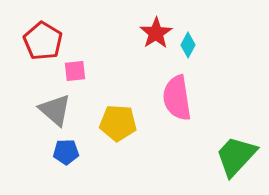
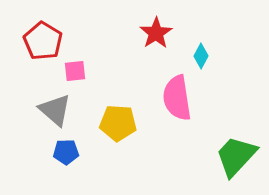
cyan diamond: moved 13 px right, 11 px down
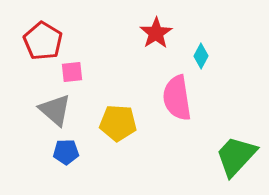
pink square: moved 3 px left, 1 px down
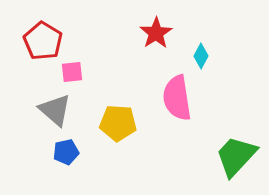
blue pentagon: rotated 10 degrees counterclockwise
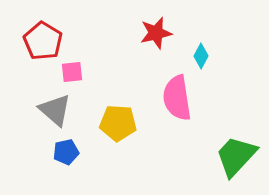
red star: rotated 20 degrees clockwise
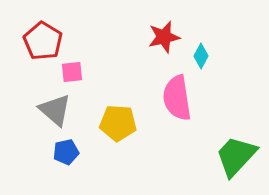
red star: moved 8 px right, 4 px down
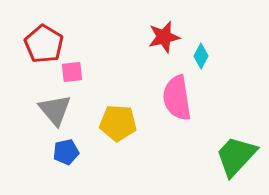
red pentagon: moved 1 px right, 3 px down
gray triangle: rotated 9 degrees clockwise
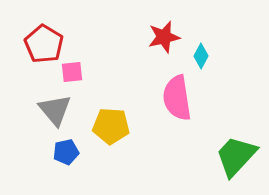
yellow pentagon: moved 7 px left, 3 px down
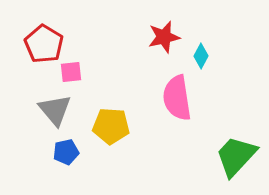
pink square: moved 1 px left
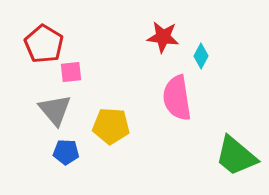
red star: moved 1 px left; rotated 20 degrees clockwise
blue pentagon: rotated 15 degrees clockwise
green trapezoid: rotated 93 degrees counterclockwise
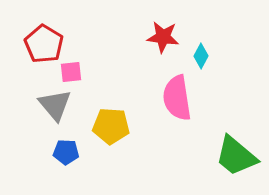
gray triangle: moved 5 px up
